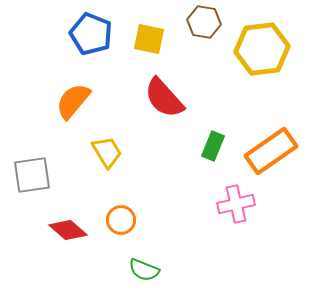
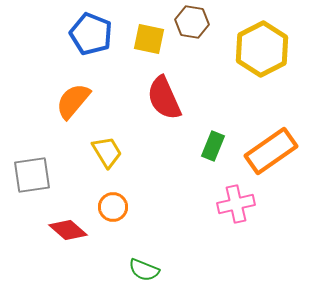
brown hexagon: moved 12 px left
yellow hexagon: rotated 20 degrees counterclockwise
red semicircle: rotated 18 degrees clockwise
orange circle: moved 8 px left, 13 px up
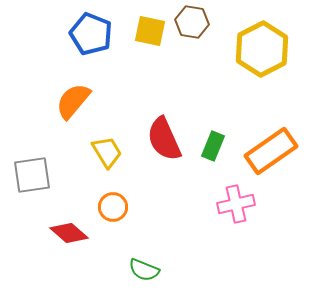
yellow square: moved 1 px right, 8 px up
red semicircle: moved 41 px down
red diamond: moved 1 px right, 3 px down
